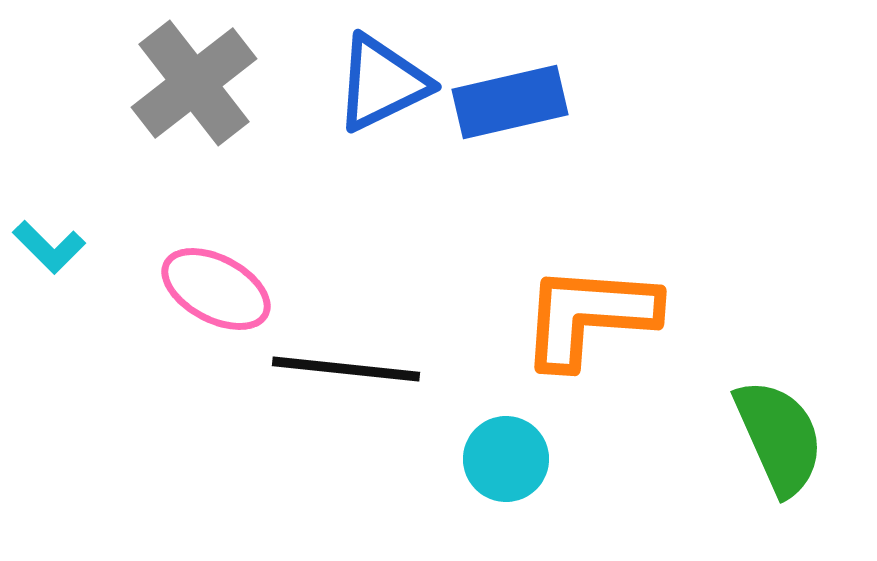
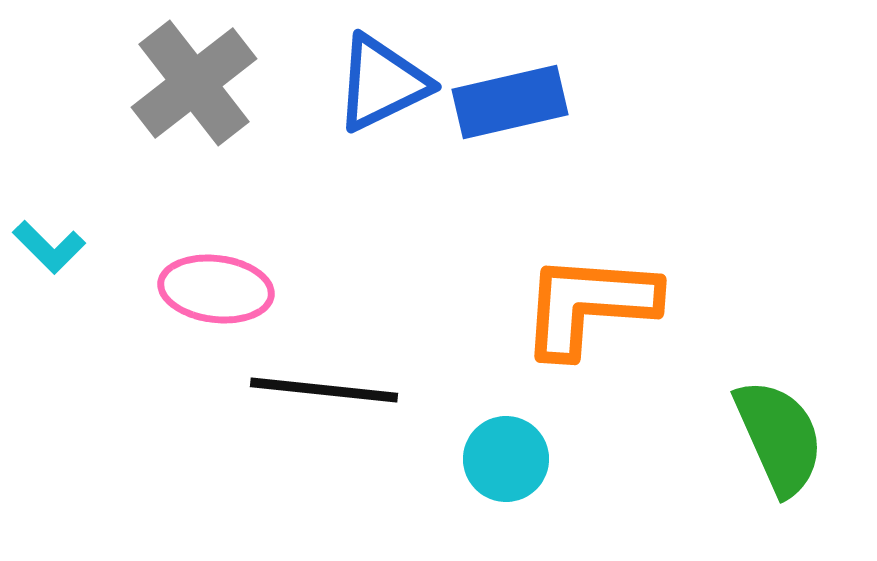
pink ellipse: rotated 21 degrees counterclockwise
orange L-shape: moved 11 px up
black line: moved 22 px left, 21 px down
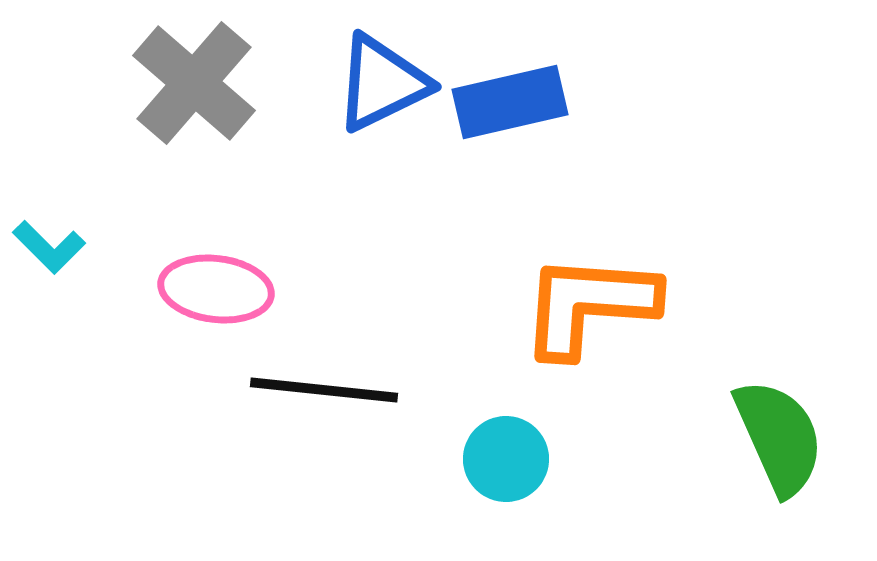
gray cross: rotated 11 degrees counterclockwise
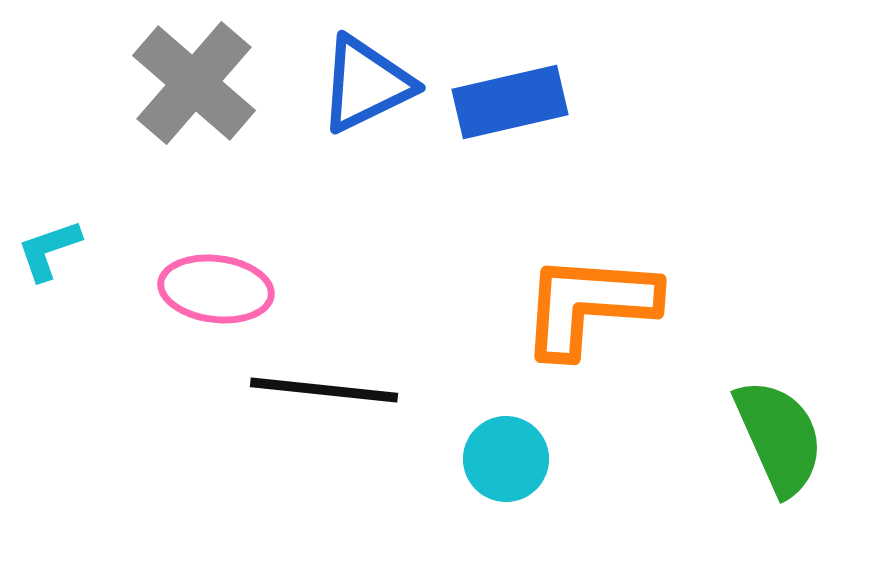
blue triangle: moved 16 px left, 1 px down
cyan L-shape: moved 3 px down; rotated 116 degrees clockwise
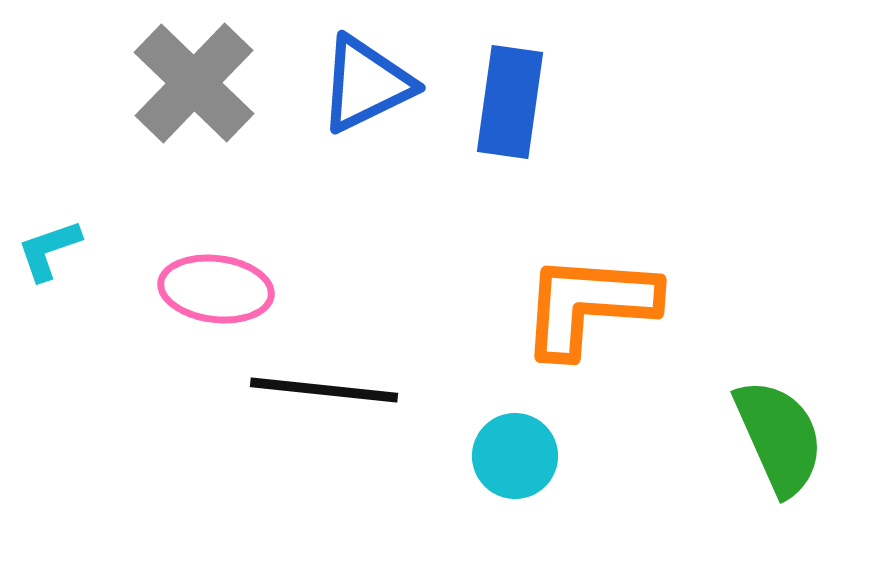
gray cross: rotated 3 degrees clockwise
blue rectangle: rotated 69 degrees counterclockwise
cyan circle: moved 9 px right, 3 px up
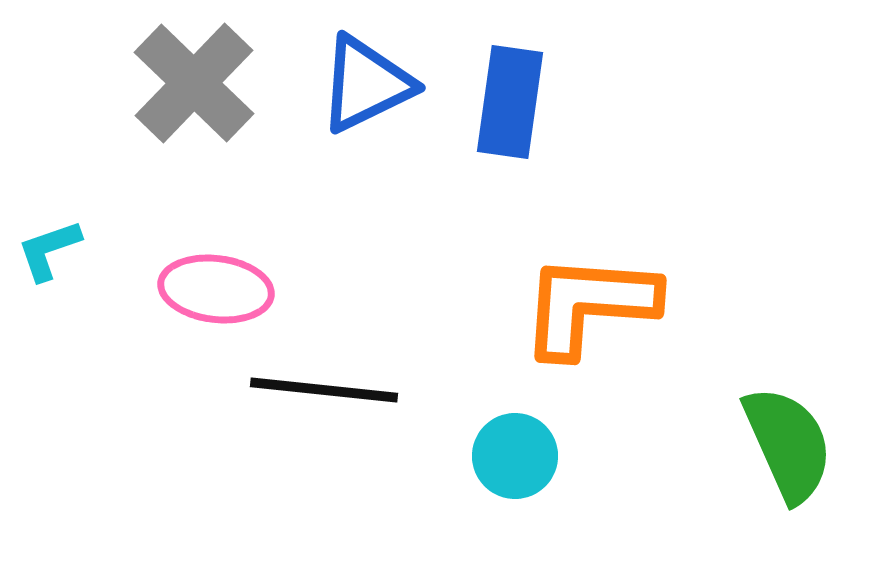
green semicircle: moved 9 px right, 7 px down
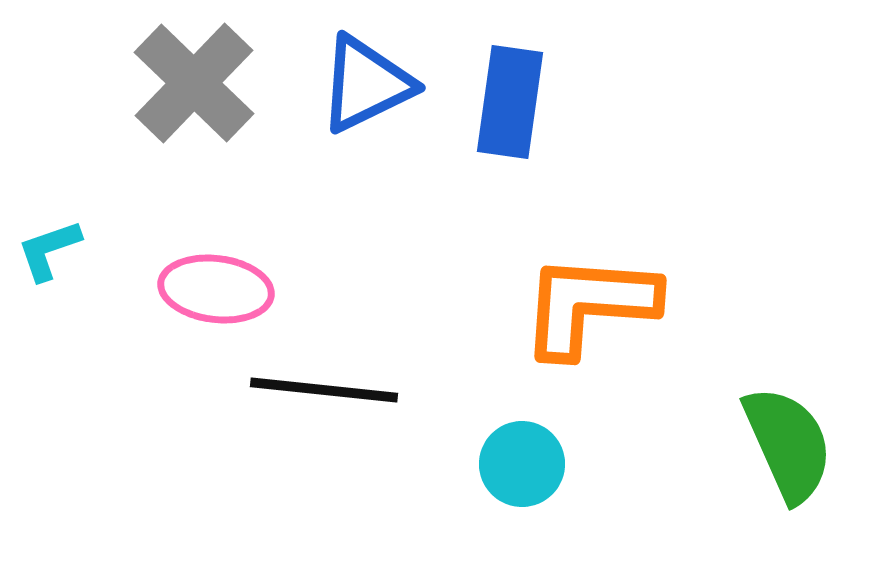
cyan circle: moved 7 px right, 8 px down
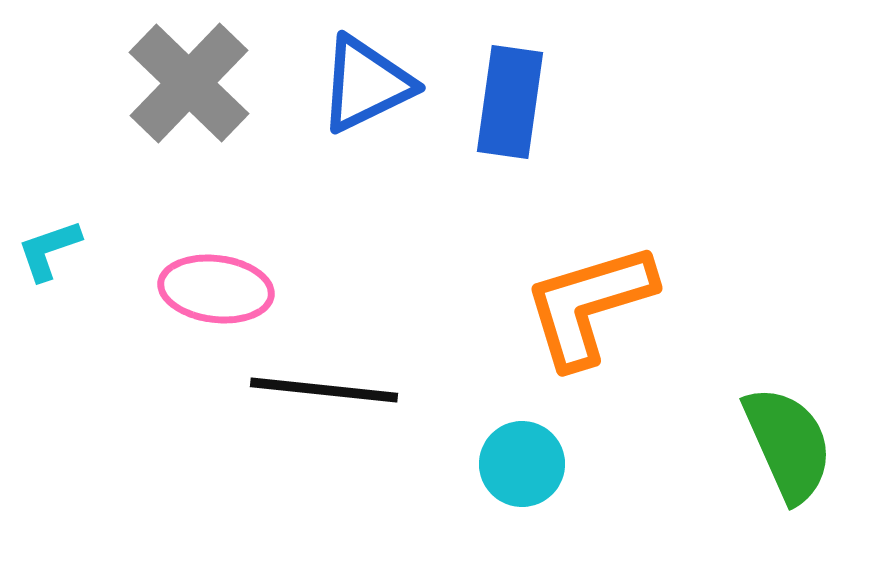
gray cross: moved 5 px left
orange L-shape: rotated 21 degrees counterclockwise
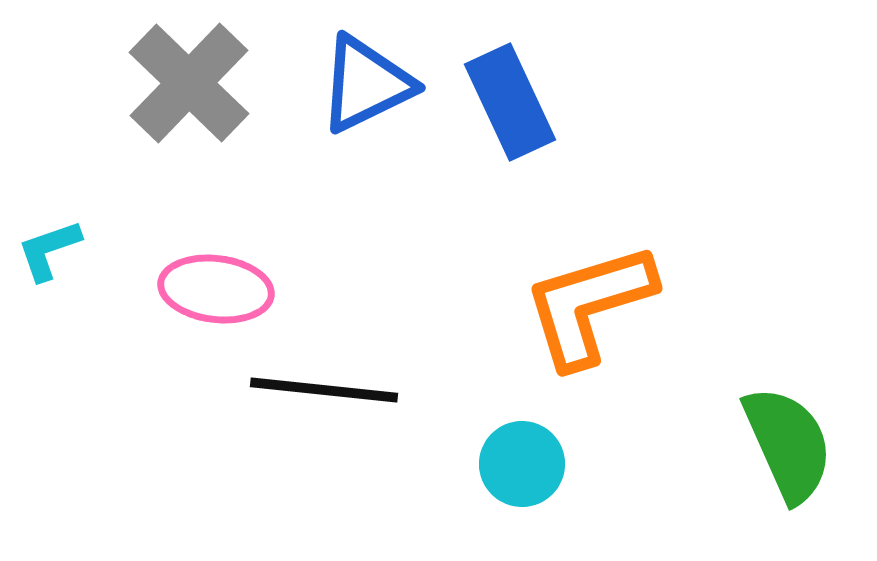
blue rectangle: rotated 33 degrees counterclockwise
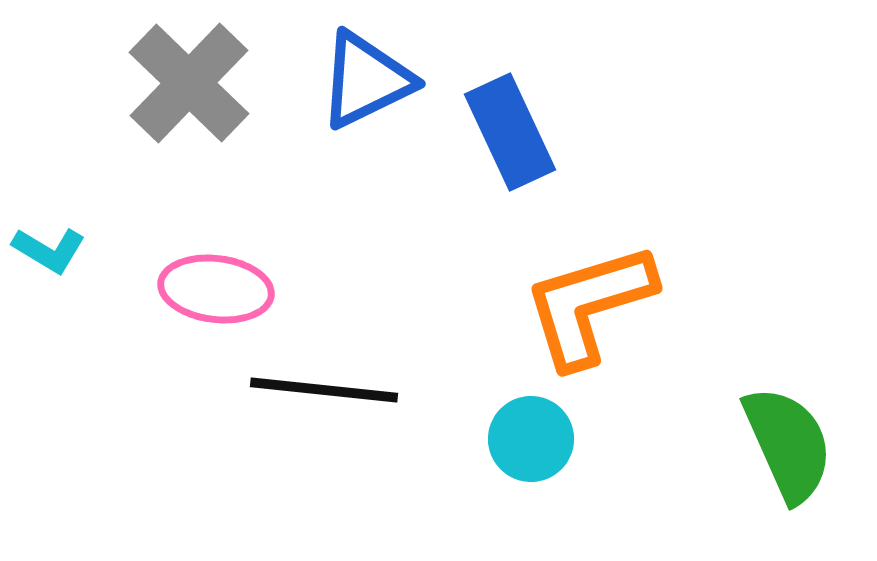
blue triangle: moved 4 px up
blue rectangle: moved 30 px down
cyan L-shape: rotated 130 degrees counterclockwise
cyan circle: moved 9 px right, 25 px up
